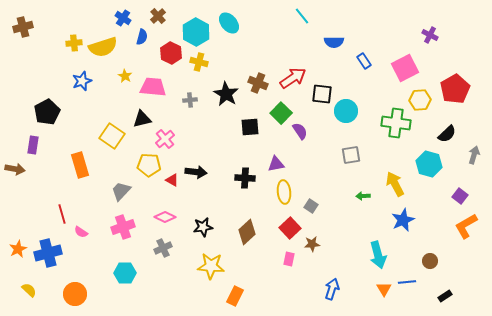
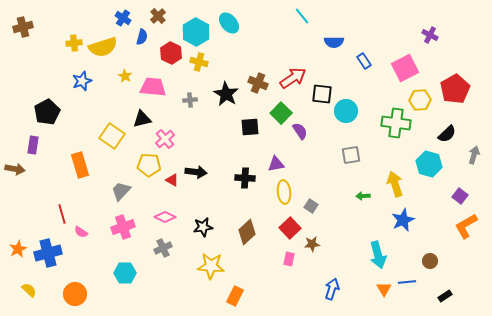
yellow arrow at (395, 184): rotated 10 degrees clockwise
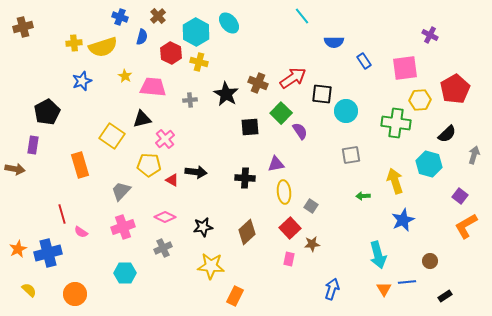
blue cross at (123, 18): moved 3 px left, 1 px up; rotated 14 degrees counterclockwise
pink square at (405, 68): rotated 20 degrees clockwise
yellow arrow at (395, 184): moved 3 px up
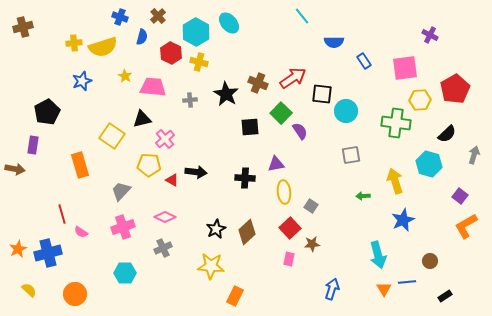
black star at (203, 227): moved 13 px right, 2 px down; rotated 18 degrees counterclockwise
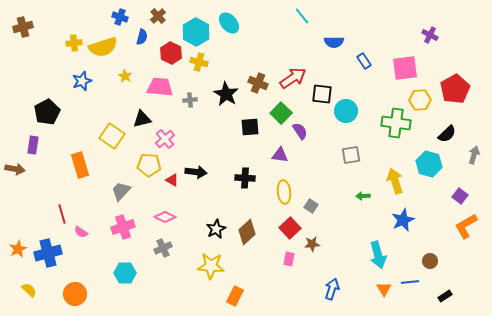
pink trapezoid at (153, 87): moved 7 px right
purple triangle at (276, 164): moved 4 px right, 9 px up; rotated 18 degrees clockwise
blue line at (407, 282): moved 3 px right
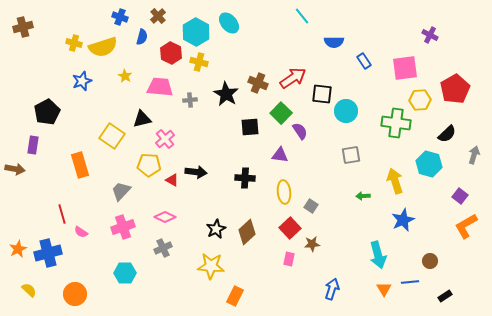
yellow cross at (74, 43): rotated 21 degrees clockwise
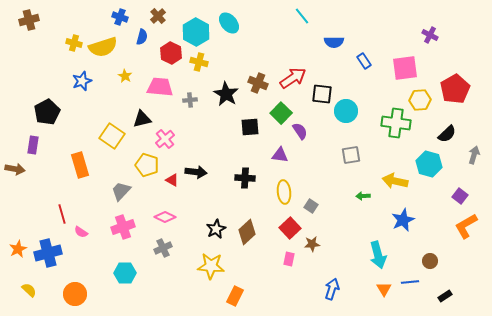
brown cross at (23, 27): moved 6 px right, 7 px up
yellow pentagon at (149, 165): moved 2 px left; rotated 15 degrees clockwise
yellow arrow at (395, 181): rotated 60 degrees counterclockwise
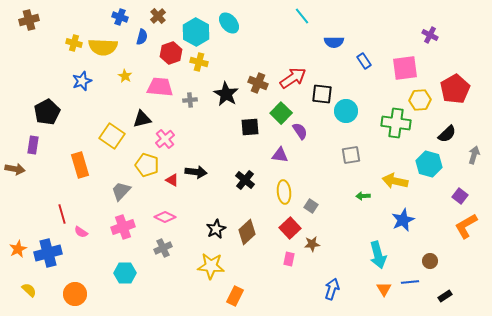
yellow semicircle at (103, 47): rotated 20 degrees clockwise
red hexagon at (171, 53): rotated 15 degrees clockwise
black cross at (245, 178): moved 2 px down; rotated 36 degrees clockwise
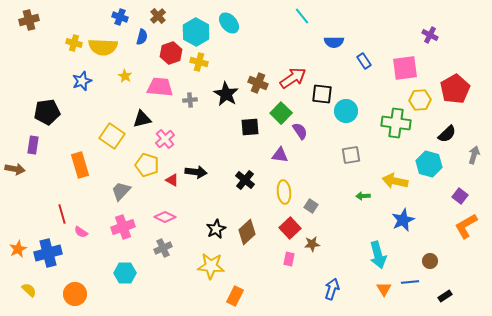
black pentagon at (47, 112): rotated 20 degrees clockwise
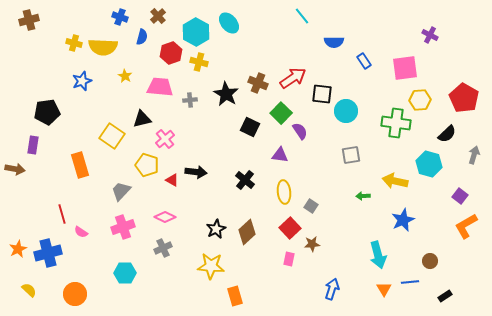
red pentagon at (455, 89): moved 9 px right, 9 px down; rotated 12 degrees counterclockwise
black square at (250, 127): rotated 30 degrees clockwise
orange rectangle at (235, 296): rotated 42 degrees counterclockwise
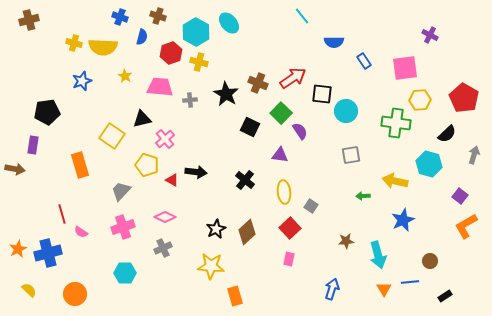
brown cross at (158, 16): rotated 28 degrees counterclockwise
brown star at (312, 244): moved 34 px right, 3 px up
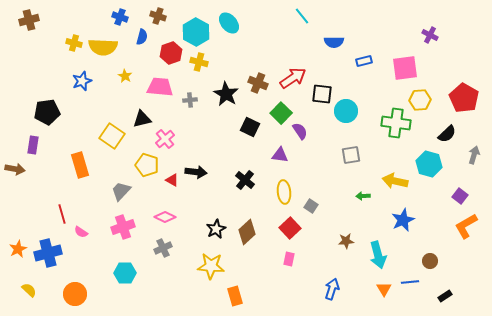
blue rectangle at (364, 61): rotated 70 degrees counterclockwise
